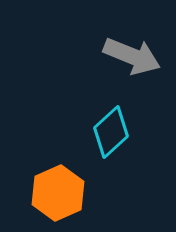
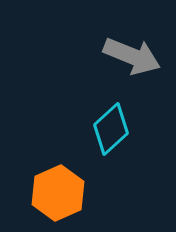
cyan diamond: moved 3 px up
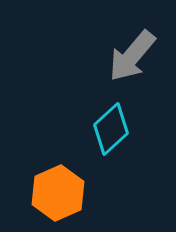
gray arrow: rotated 108 degrees clockwise
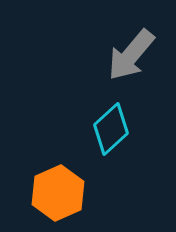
gray arrow: moved 1 px left, 1 px up
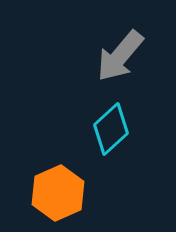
gray arrow: moved 11 px left, 1 px down
